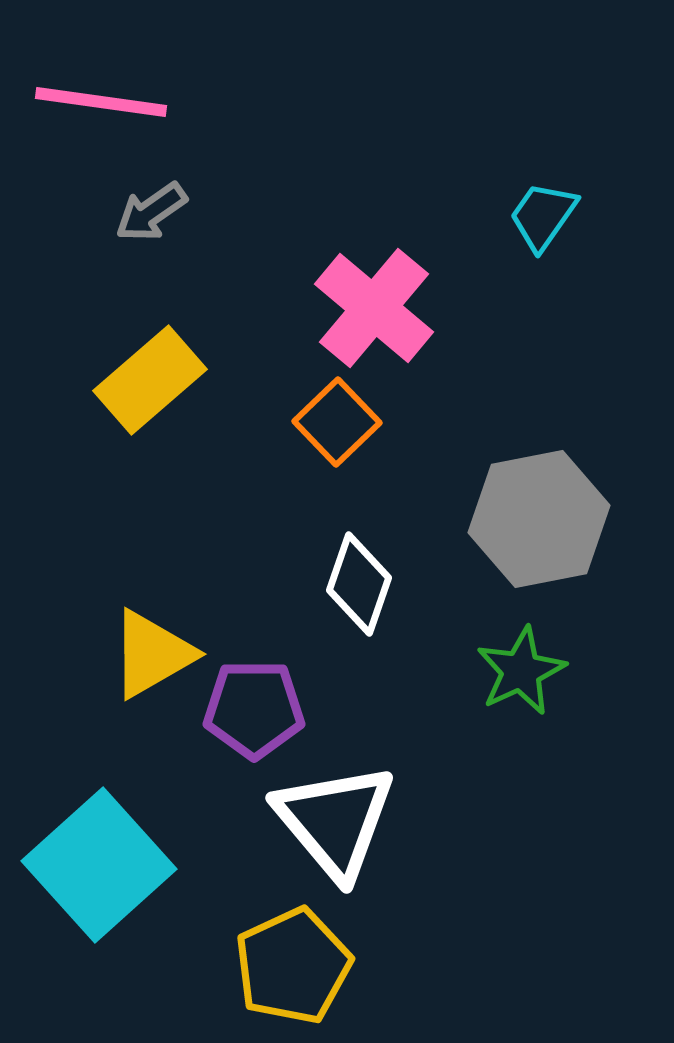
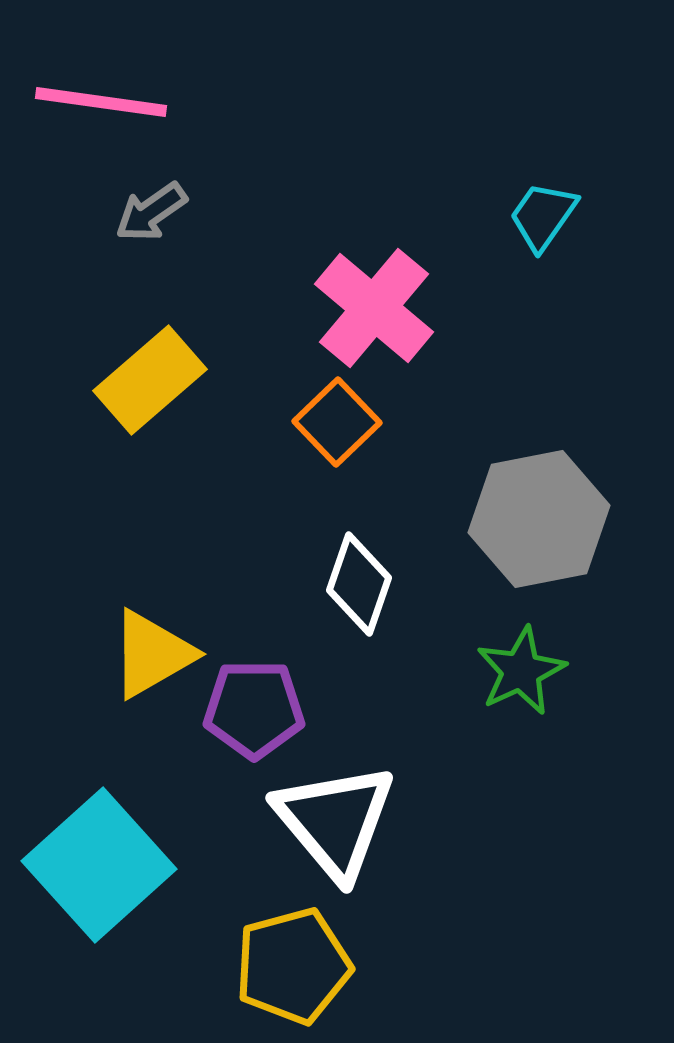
yellow pentagon: rotated 10 degrees clockwise
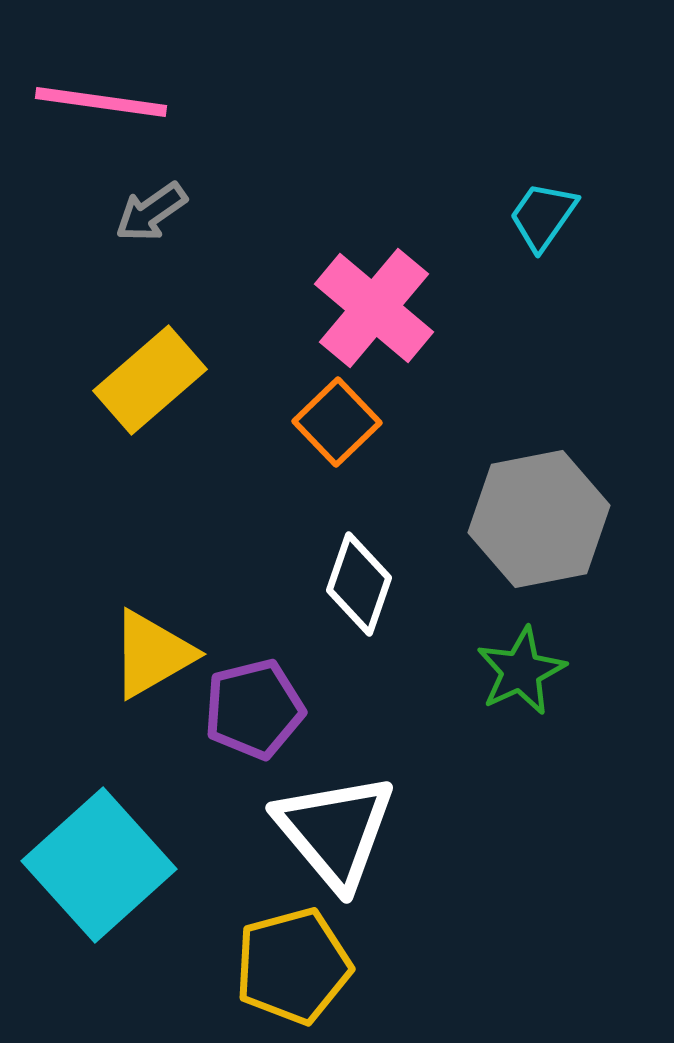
purple pentagon: rotated 14 degrees counterclockwise
white triangle: moved 10 px down
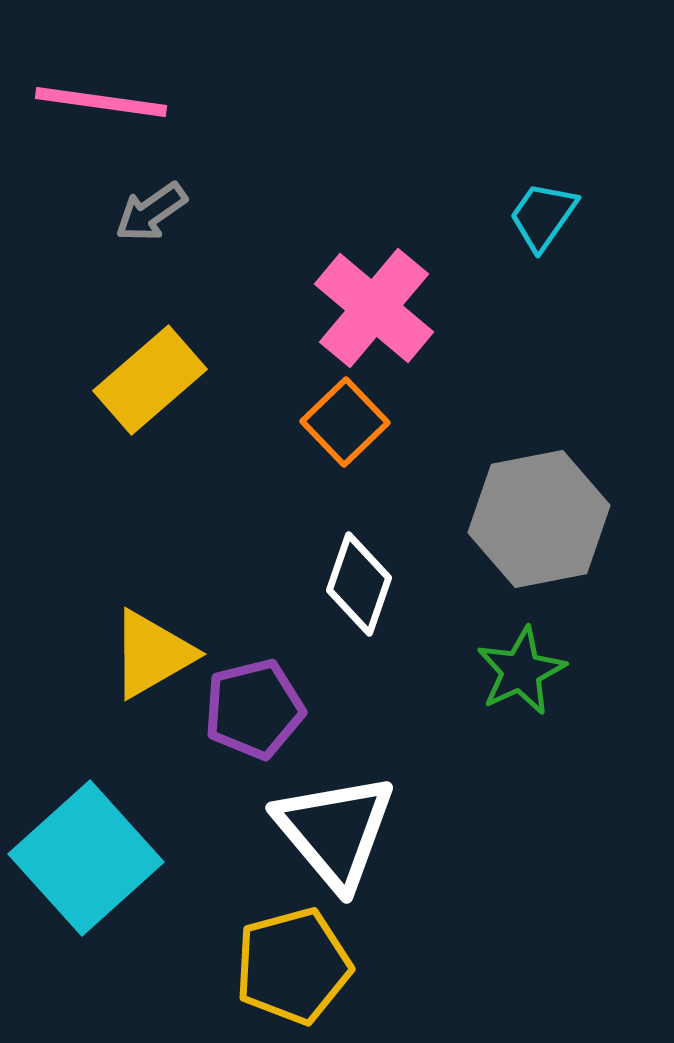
orange square: moved 8 px right
cyan square: moved 13 px left, 7 px up
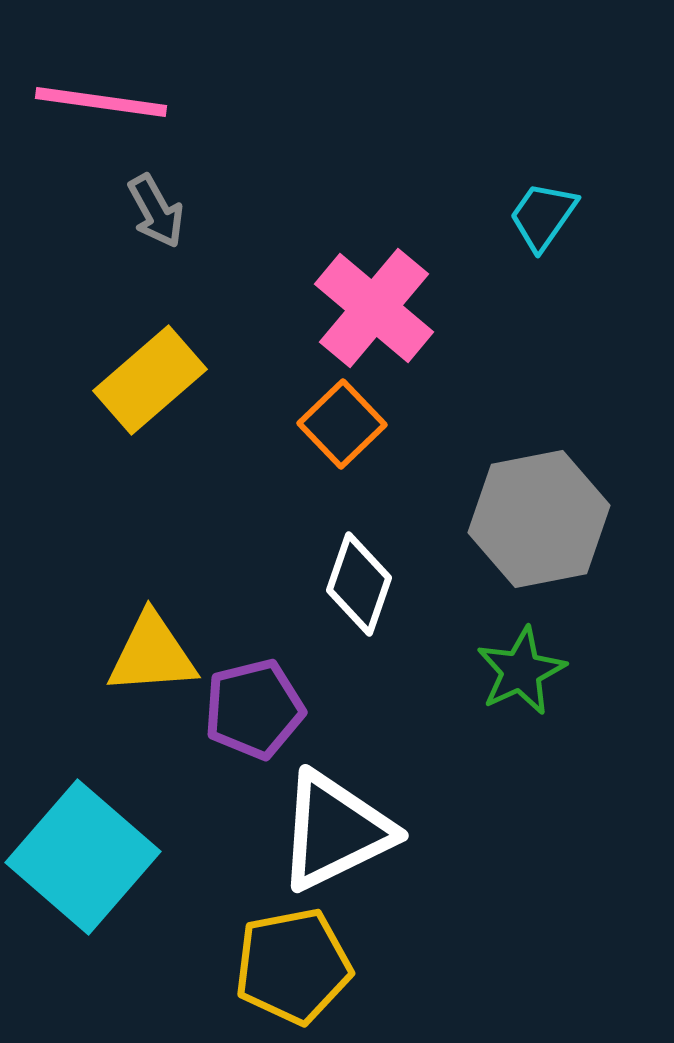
gray arrow: moved 5 px right, 1 px up; rotated 84 degrees counterclockwise
orange square: moved 3 px left, 2 px down
yellow triangle: rotated 26 degrees clockwise
white triangle: rotated 44 degrees clockwise
cyan square: moved 3 px left, 1 px up; rotated 7 degrees counterclockwise
yellow pentagon: rotated 4 degrees clockwise
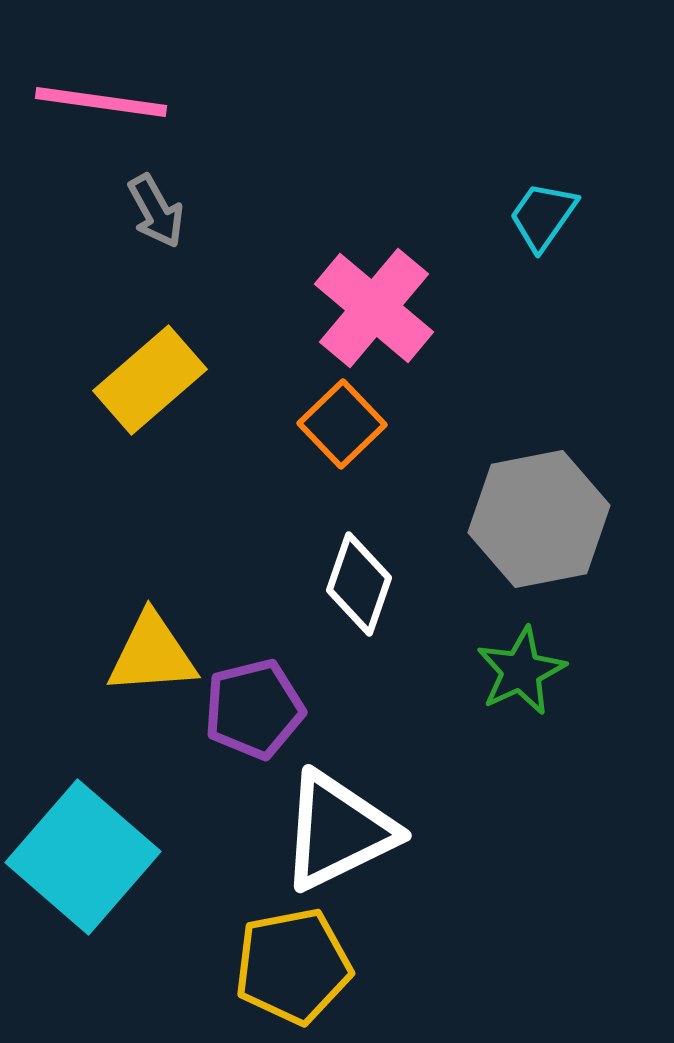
white triangle: moved 3 px right
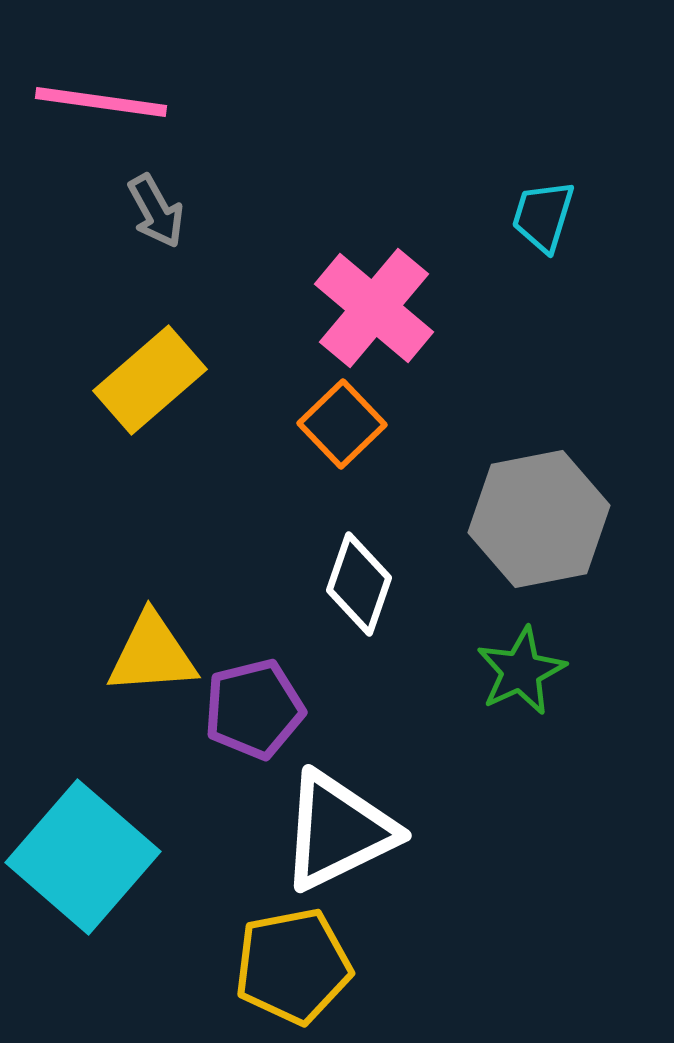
cyan trapezoid: rotated 18 degrees counterclockwise
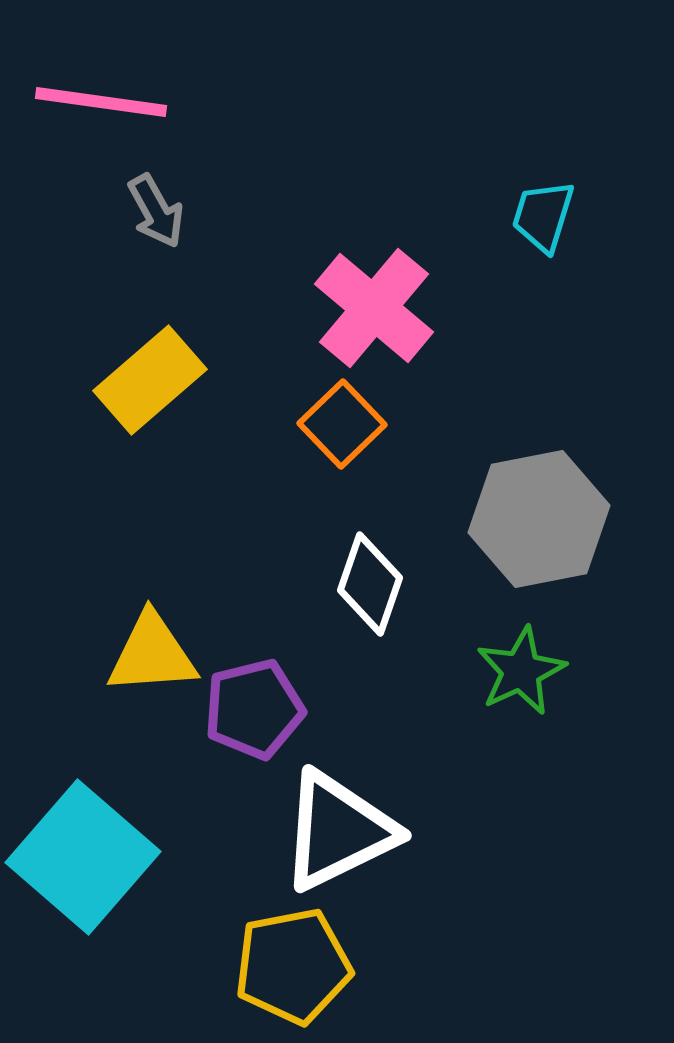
white diamond: moved 11 px right
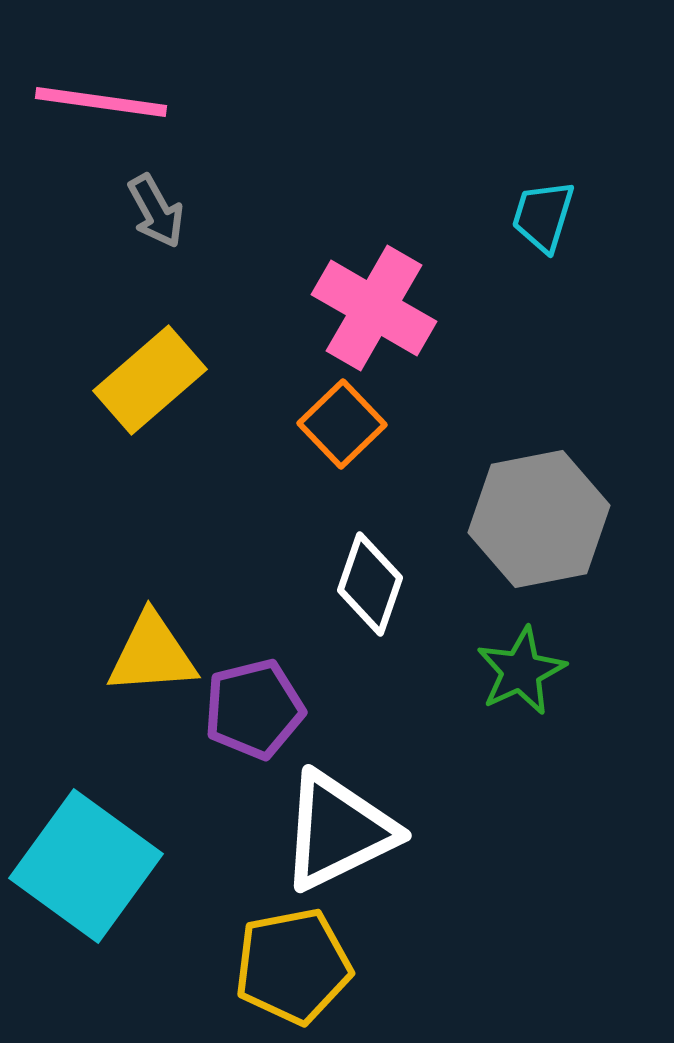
pink cross: rotated 10 degrees counterclockwise
cyan square: moved 3 px right, 9 px down; rotated 5 degrees counterclockwise
